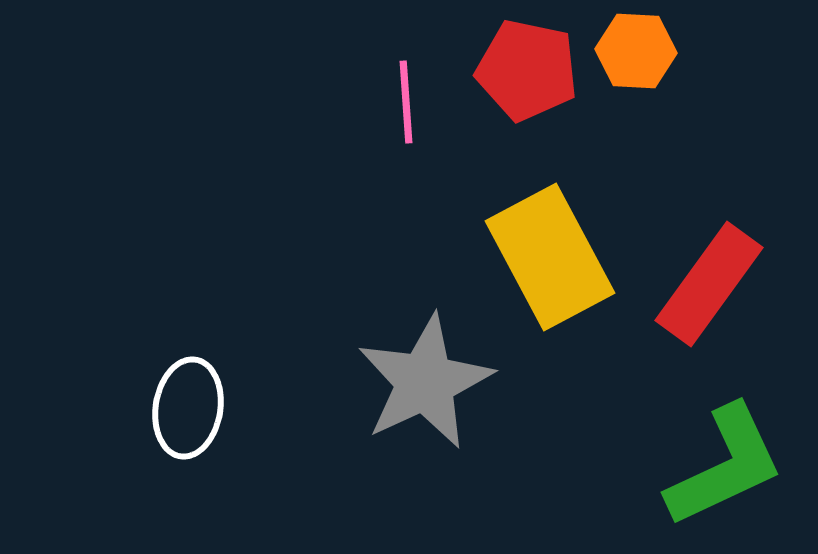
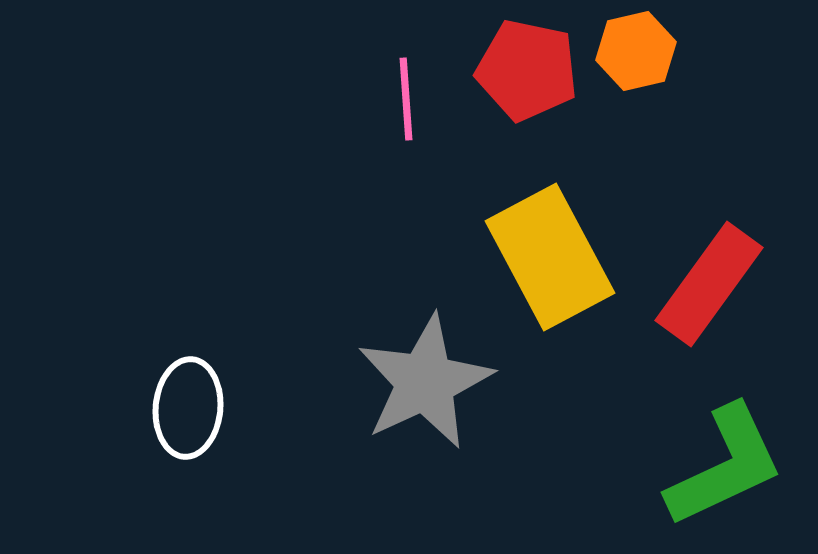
orange hexagon: rotated 16 degrees counterclockwise
pink line: moved 3 px up
white ellipse: rotated 4 degrees counterclockwise
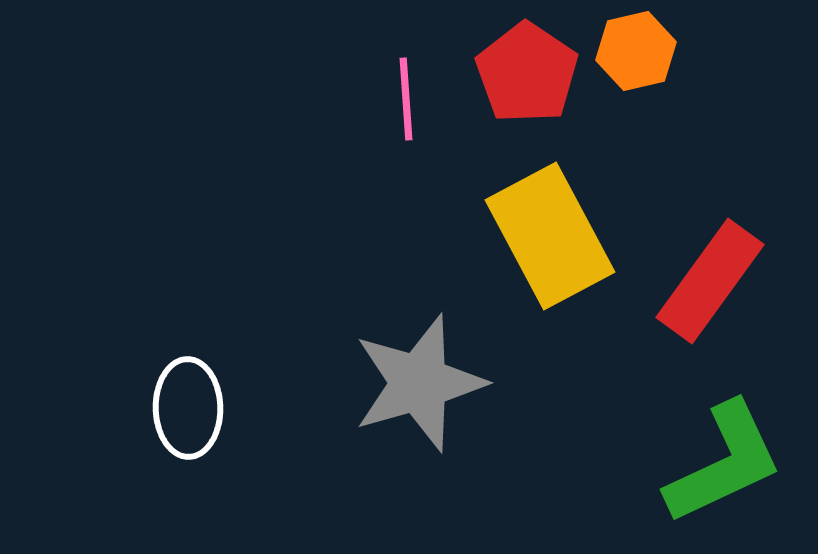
red pentagon: moved 3 px down; rotated 22 degrees clockwise
yellow rectangle: moved 21 px up
red rectangle: moved 1 px right, 3 px up
gray star: moved 6 px left, 1 px down; rotated 9 degrees clockwise
white ellipse: rotated 6 degrees counterclockwise
green L-shape: moved 1 px left, 3 px up
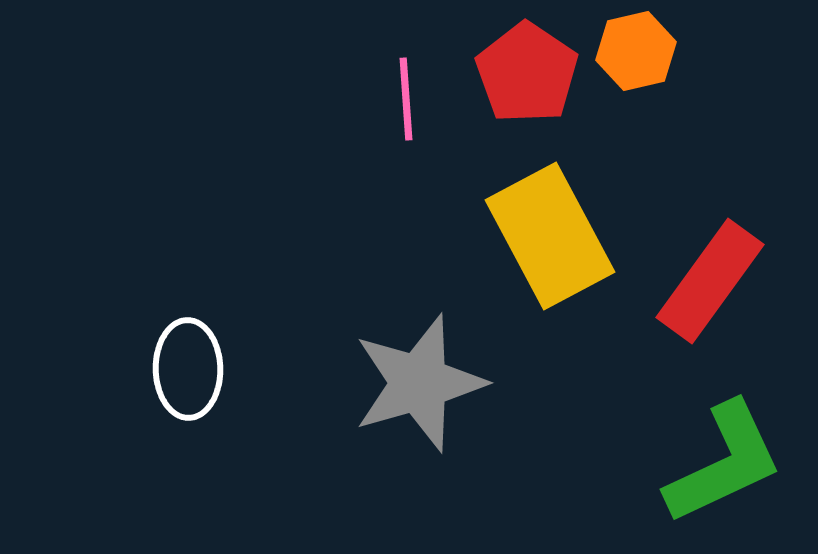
white ellipse: moved 39 px up
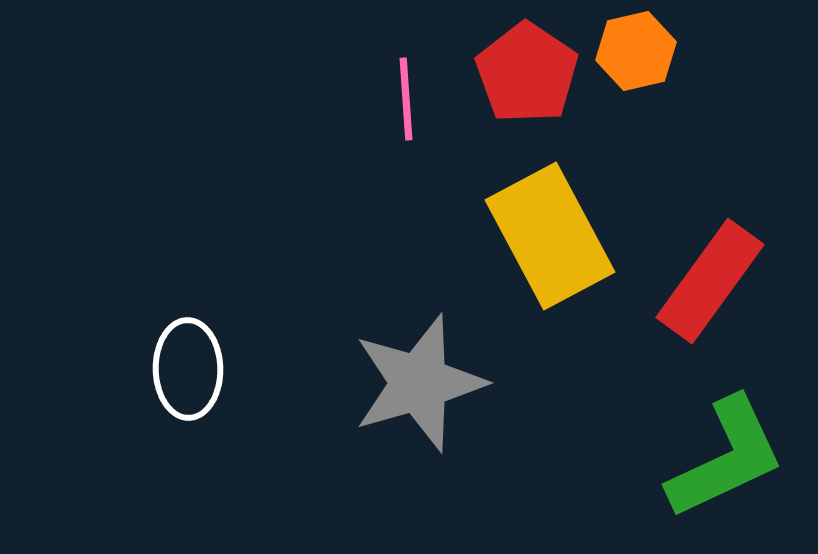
green L-shape: moved 2 px right, 5 px up
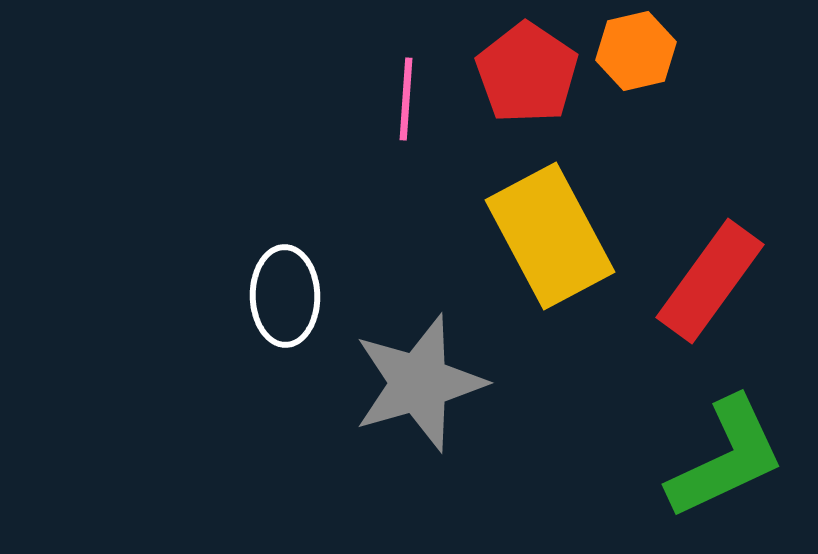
pink line: rotated 8 degrees clockwise
white ellipse: moved 97 px right, 73 px up
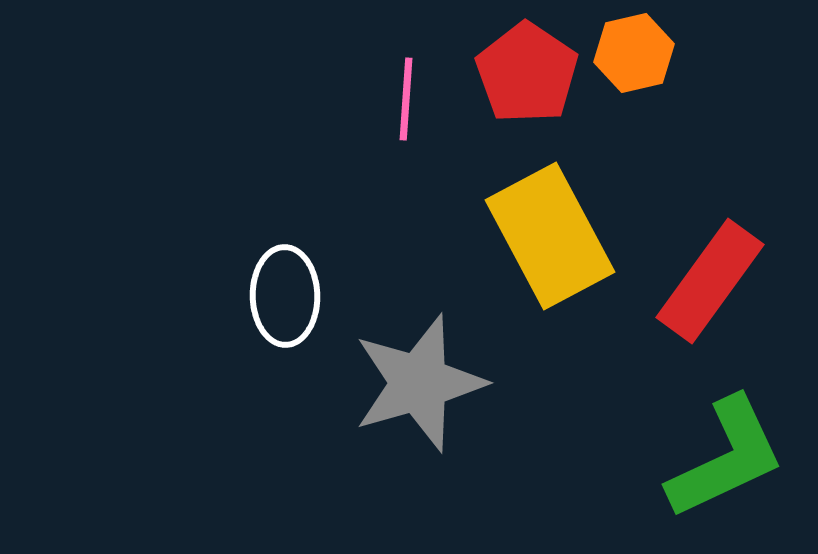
orange hexagon: moved 2 px left, 2 px down
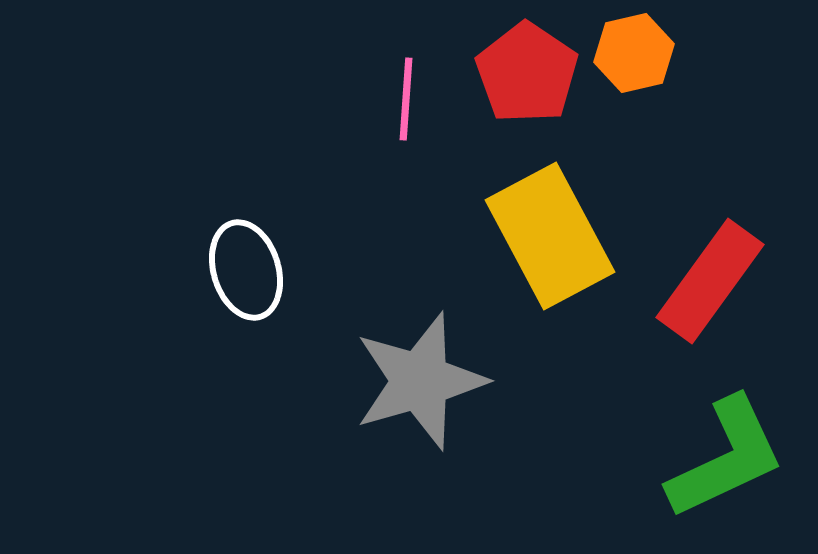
white ellipse: moved 39 px left, 26 px up; rotated 16 degrees counterclockwise
gray star: moved 1 px right, 2 px up
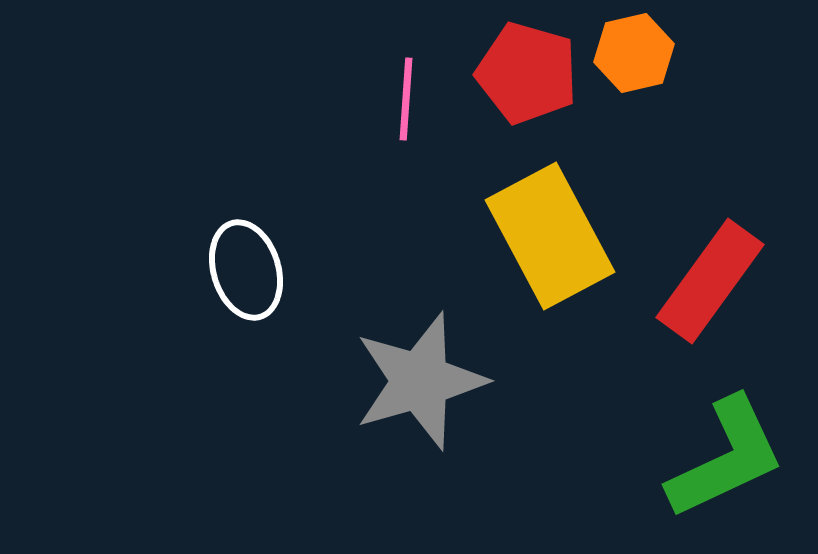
red pentagon: rotated 18 degrees counterclockwise
